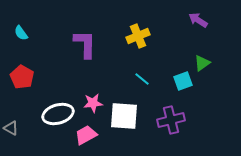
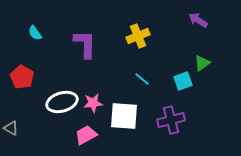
cyan semicircle: moved 14 px right
white ellipse: moved 4 px right, 12 px up
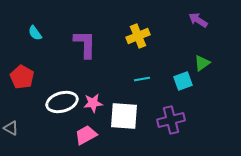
cyan line: rotated 49 degrees counterclockwise
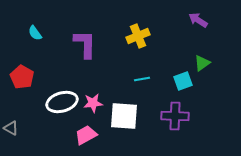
purple cross: moved 4 px right, 4 px up; rotated 16 degrees clockwise
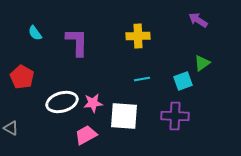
yellow cross: rotated 20 degrees clockwise
purple L-shape: moved 8 px left, 2 px up
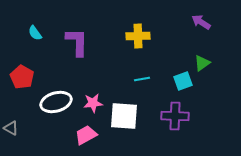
purple arrow: moved 3 px right, 2 px down
white ellipse: moved 6 px left
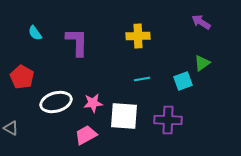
purple cross: moved 7 px left, 4 px down
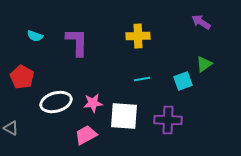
cyan semicircle: moved 3 px down; rotated 35 degrees counterclockwise
green triangle: moved 2 px right, 1 px down
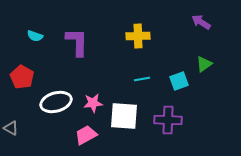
cyan square: moved 4 px left
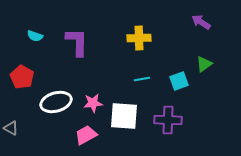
yellow cross: moved 1 px right, 2 px down
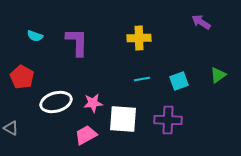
green triangle: moved 14 px right, 11 px down
white square: moved 1 px left, 3 px down
